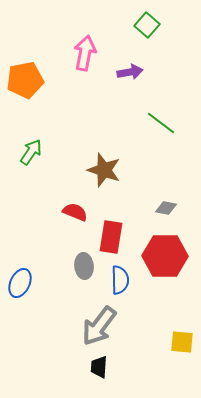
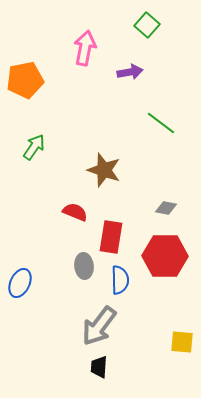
pink arrow: moved 5 px up
green arrow: moved 3 px right, 5 px up
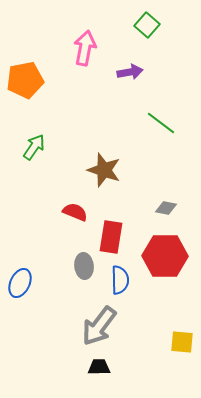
black trapezoid: rotated 85 degrees clockwise
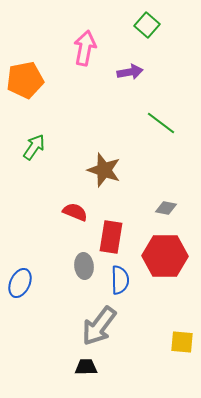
black trapezoid: moved 13 px left
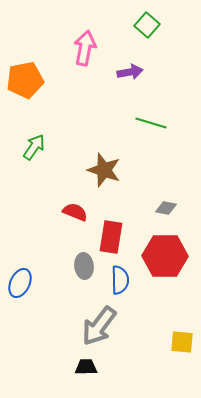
green line: moved 10 px left; rotated 20 degrees counterclockwise
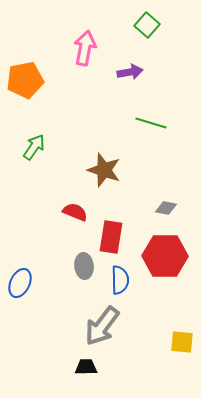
gray arrow: moved 3 px right
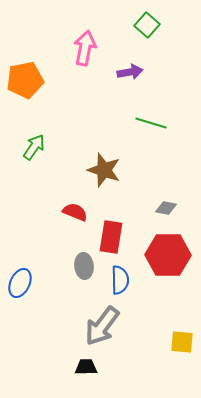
red hexagon: moved 3 px right, 1 px up
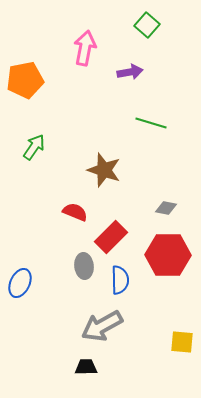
red rectangle: rotated 36 degrees clockwise
gray arrow: rotated 24 degrees clockwise
